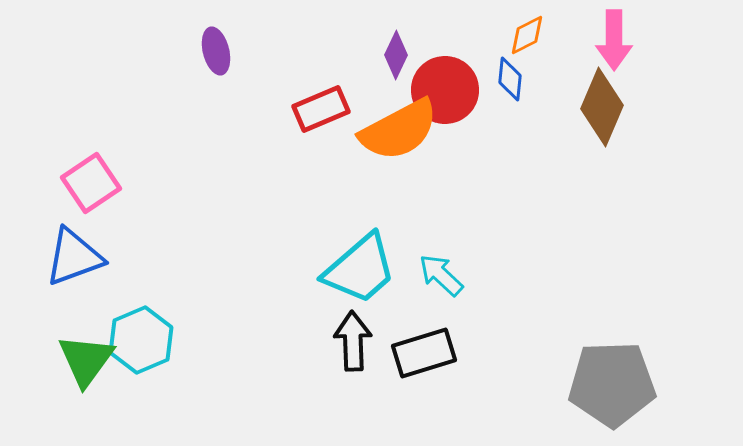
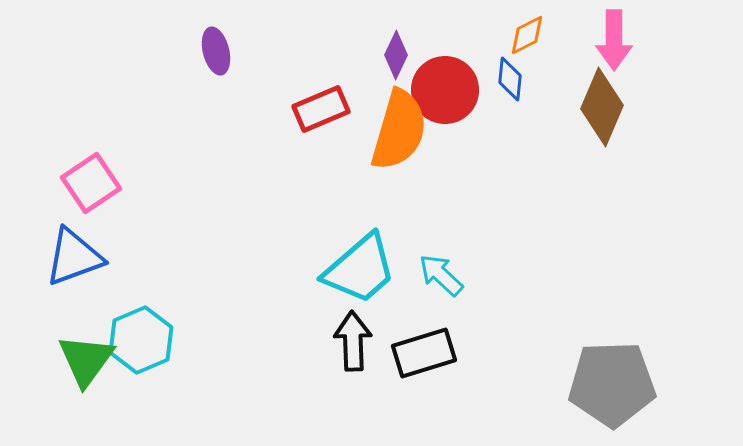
orange semicircle: rotated 46 degrees counterclockwise
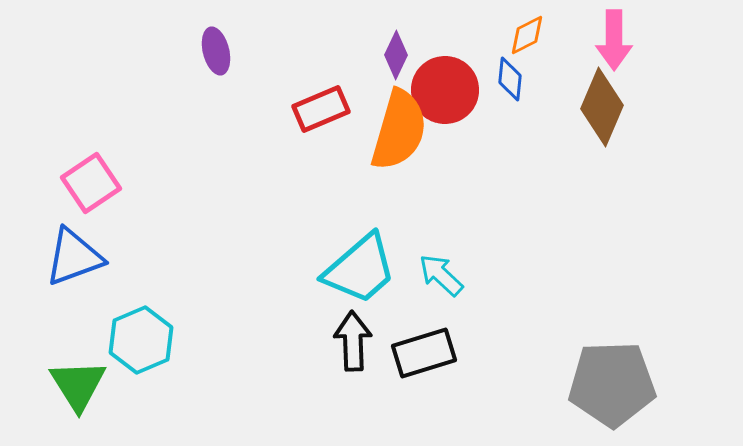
green triangle: moved 8 px left, 25 px down; rotated 8 degrees counterclockwise
